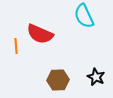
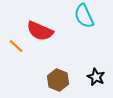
red semicircle: moved 3 px up
orange line: rotated 42 degrees counterclockwise
brown hexagon: rotated 25 degrees clockwise
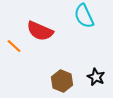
orange line: moved 2 px left
brown hexagon: moved 4 px right, 1 px down
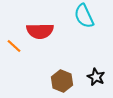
red semicircle: rotated 24 degrees counterclockwise
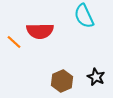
orange line: moved 4 px up
brown hexagon: rotated 15 degrees clockwise
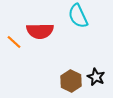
cyan semicircle: moved 6 px left
brown hexagon: moved 9 px right; rotated 10 degrees counterclockwise
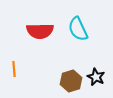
cyan semicircle: moved 13 px down
orange line: moved 27 px down; rotated 42 degrees clockwise
brown hexagon: rotated 15 degrees clockwise
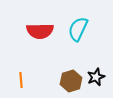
cyan semicircle: rotated 50 degrees clockwise
orange line: moved 7 px right, 11 px down
black star: rotated 24 degrees clockwise
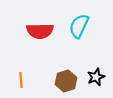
cyan semicircle: moved 1 px right, 3 px up
brown hexagon: moved 5 px left
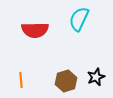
cyan semicircle: moved 7 px up
red semicircle: moved 5 px left, 1 px up
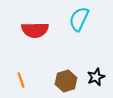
orange line: rotated 14 degrees counterclockwise
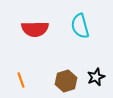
cyan semicircle: moved 1 px right, 7 px down; rotated 40 degrees counterclockwise
red semicircle: moved 1 px up
